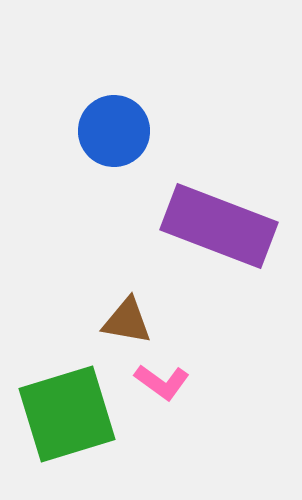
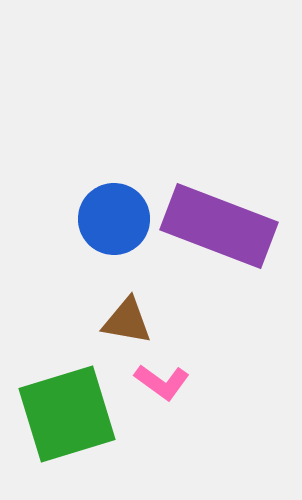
blue circle: moved 88 px down
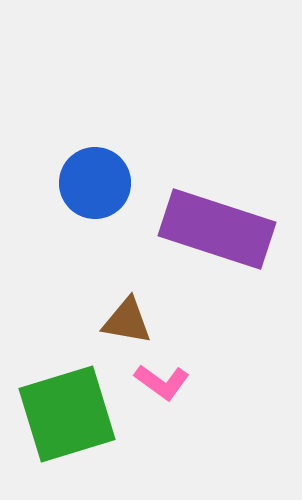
blue circle: moved 19 px left, 36 px up
purple rectangle: moved 2 px left, 3 px down; rotated 3 degrees counterclockwise
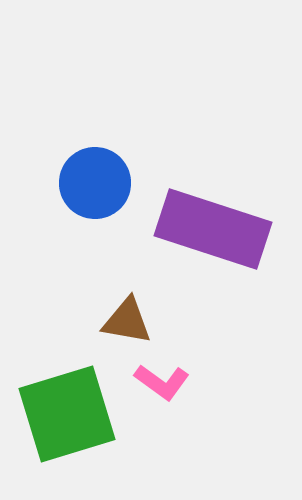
purple rectangle: moved 4 px left
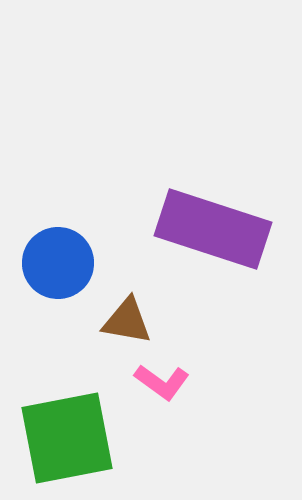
blue circle: moved 37 px left, 80 px down
green square: moved 24 px down; rotated 6 degrees clockwise
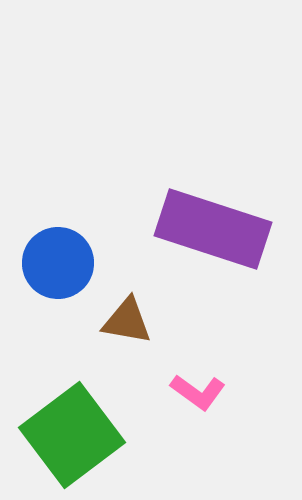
pink L-shape: moved 36 px right, 10 px down
green square: moved 5 px right, 3 px up; rotated 26 degrees counterclockwise
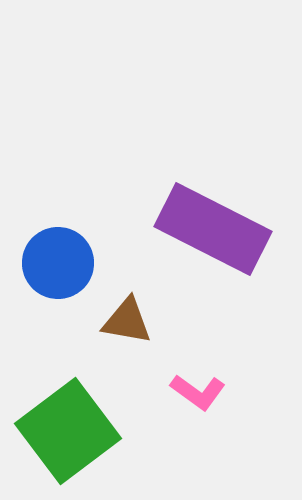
purple rectangle: rotated 9 degrees clockwise
green square: moved 4 px left, 4 px up
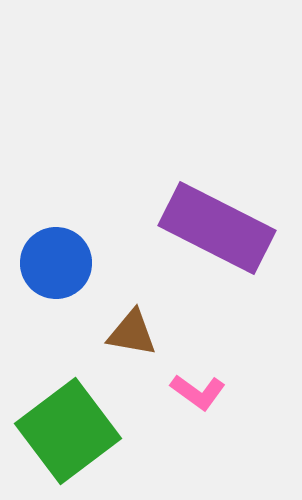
purple rectangle: moved 4 px right, 1 px up
blue circle: moved 2 px left
brown triangle: moved 5 px right, 12 px down
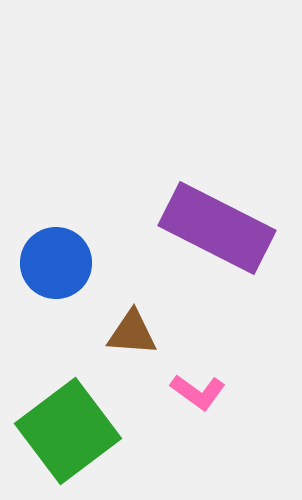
brown triangle: rotated 6 degrees counterclockwise
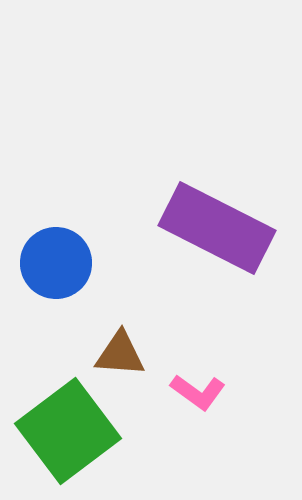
brown triangle: moved 12 px left, 21 px down
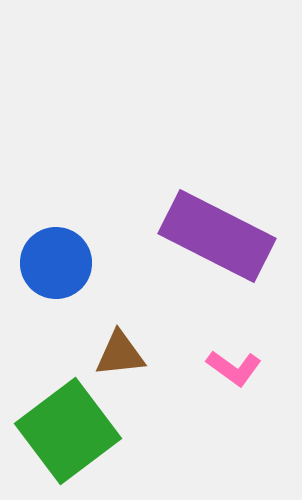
purple rectangle: moved 8 px down
brown triangle: rotated 10 degrees counterclockwise
pink L-shape: moved 36 px right, 24 px up
